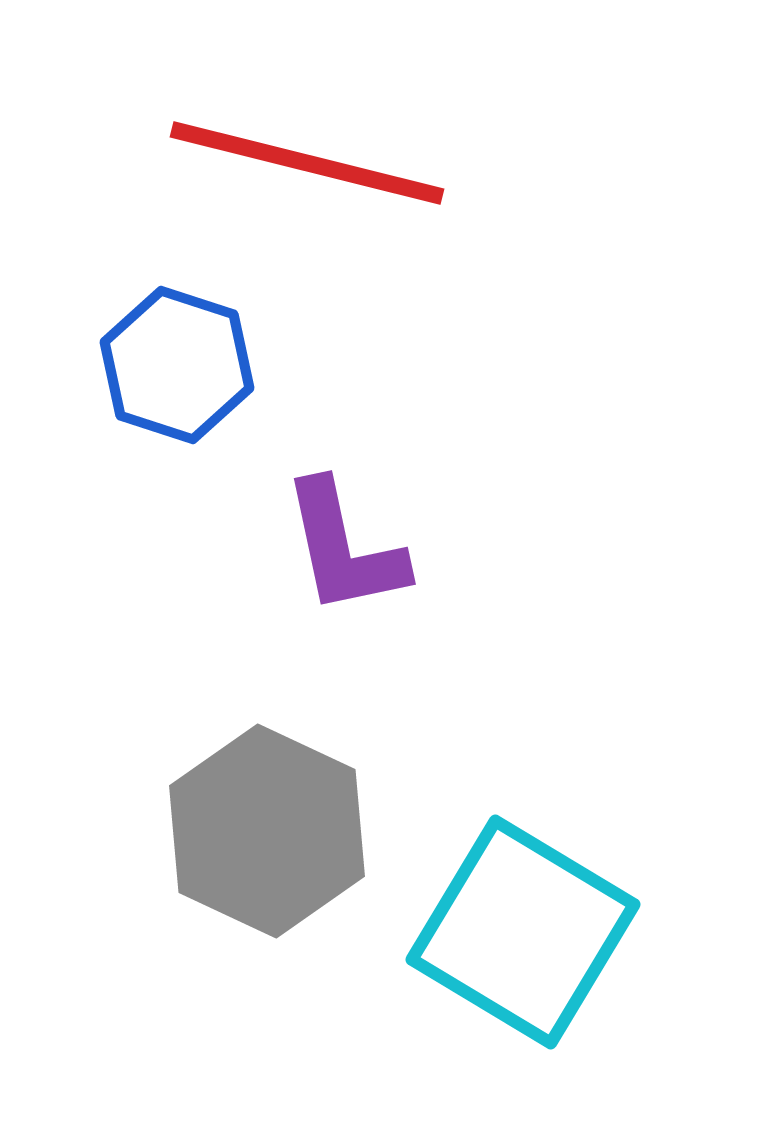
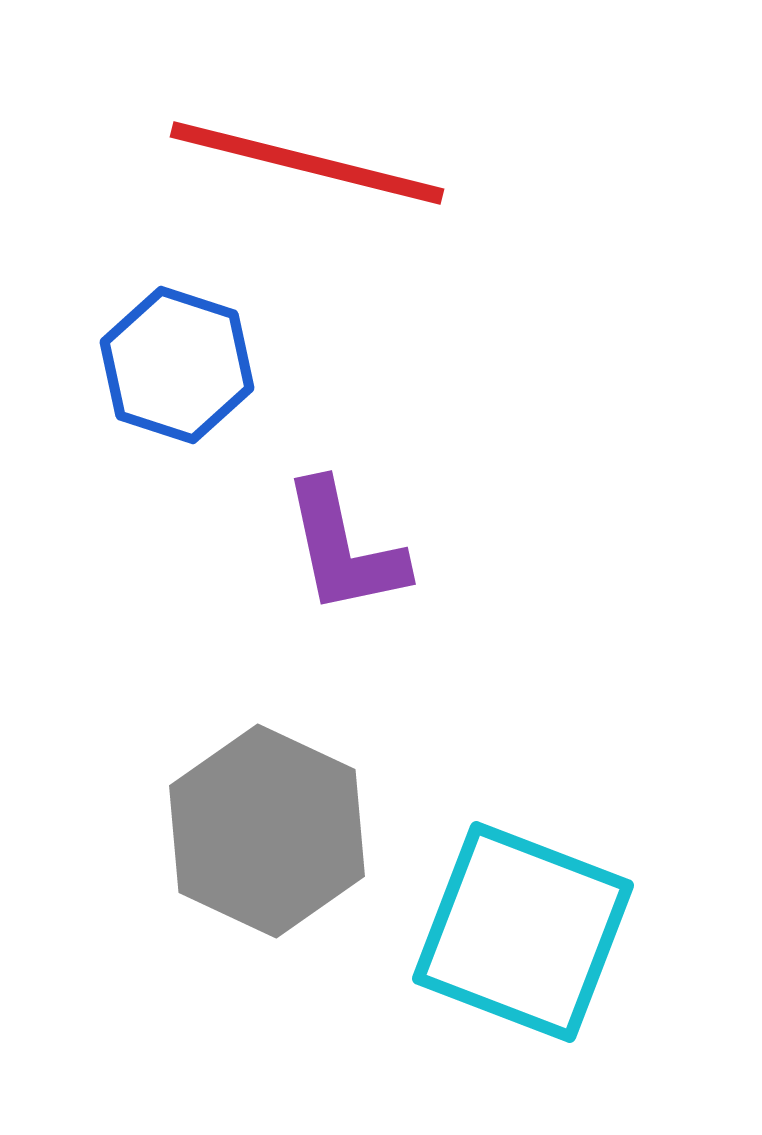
cyan square: rotated 10 degrees counterclockwise
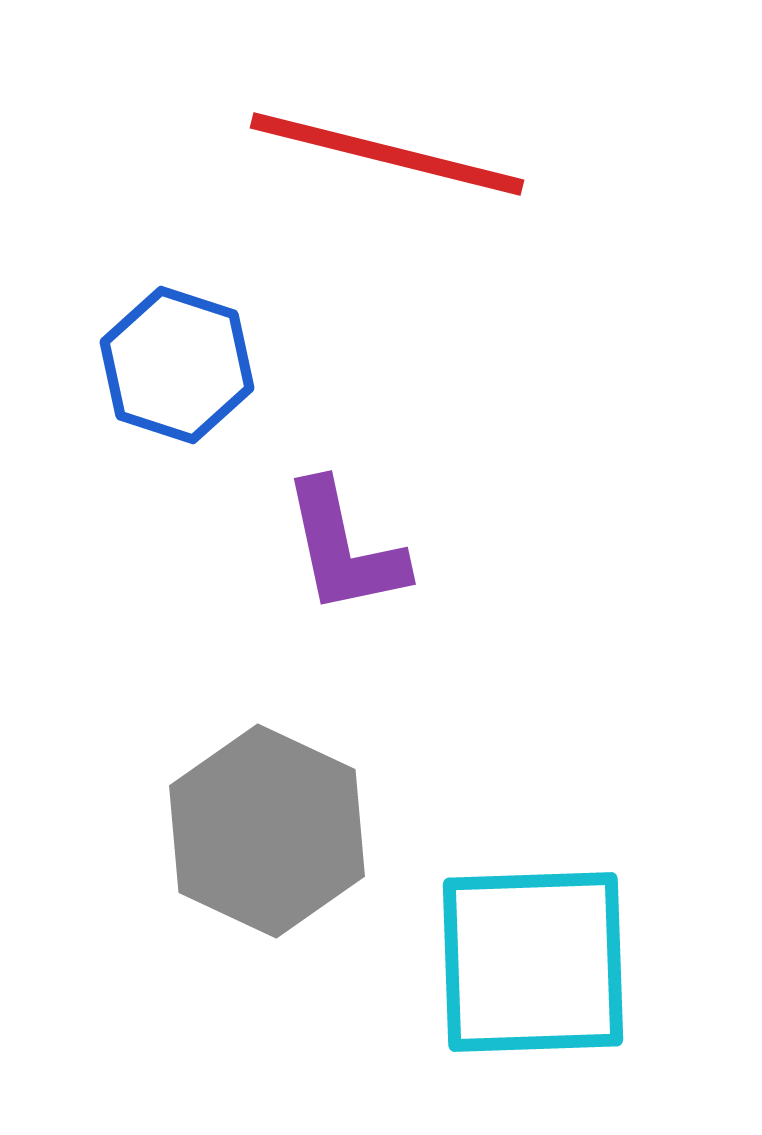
red line: moved 80 px right, 9 px up
cyan square: moved 10 px right, 30 px down; rotated 23 degrees counterclockwise
